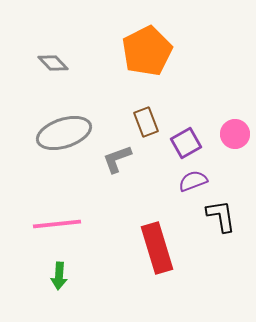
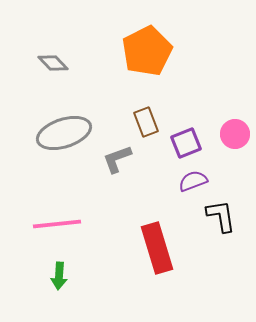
purple square: rotated 8 degrees clockwise
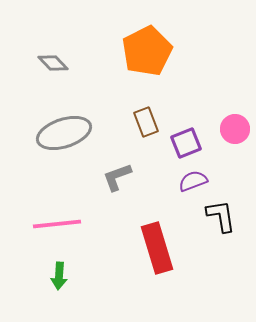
pink circle: moved 5 px up
gray L-shape: moved 18 px down
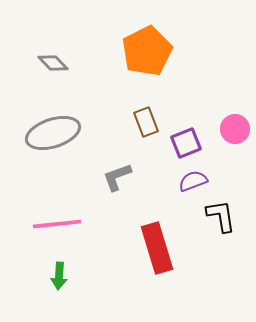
gray ellipse: moved 11 px left
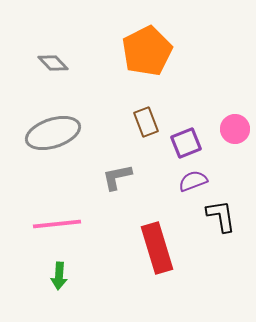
gray L-shape: rotated 8 degrees clockwise
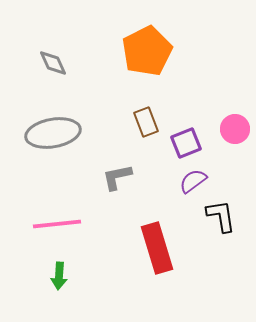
gray diamond: rotated 20 degrees clockwise
gray ellipse: rotated 8 degrees clockwise
purple semicircle: rotated 16 degrees counterclockwise
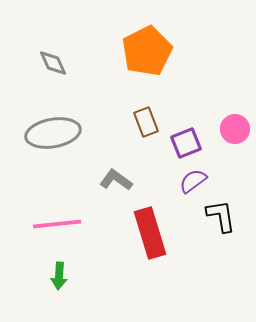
gray L-shape: moved 1 px left, 3 px down; rotated 48 degrees clockwise
red rectangle: moved 7 px left, 15 px up
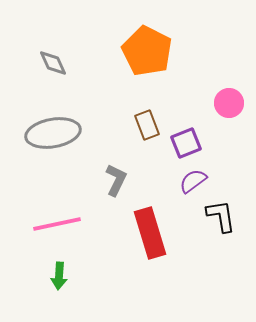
orange pentagon: rotated 18 degrees counterclockwise
brown rectangle: moved 1 px right, 3 px down
pink circle: moved 6 px left, 26 px up
gray L-shape: rotated 80 degrees clockwise
pink line: rotated 6 degrees counterclockwise
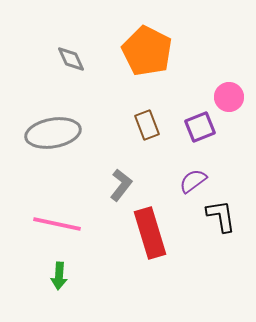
gray diamond: moved 18 px right, 4 px up
pink circle: moved 6 px up
purple square: moved 14 px right, 16 px up
gray L-shape: moved 5 px right, 5 px down; rotated 12 degrees clockwise
pink line: rotated 24 degrees clockwise
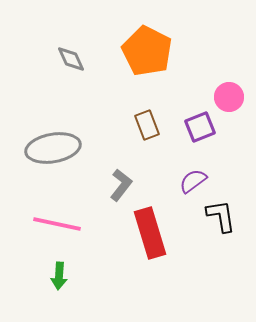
gray ellipse: moved 15 px down
